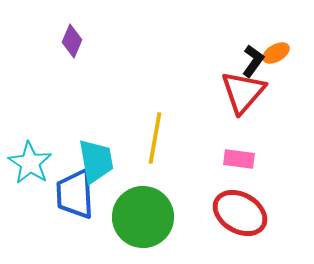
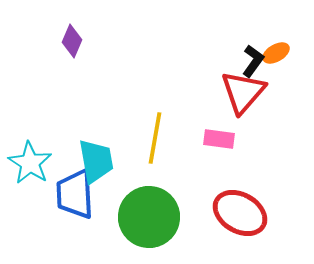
pink rectangle: moved 20 px left, 20 px up
green circle: moved 6 px right
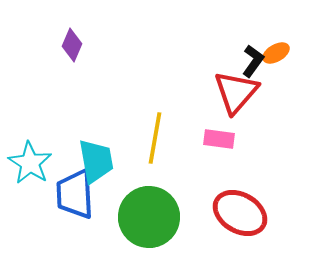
purple diamond: moved 4 px down
red triangle: moved 7 px left
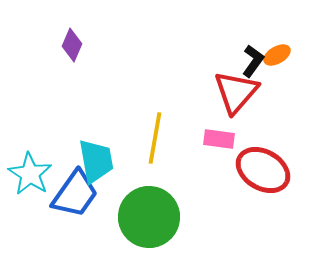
orange ellipse: moved 1 px right, 2 px down
cyan star: moved 11 px down
blue trapezoid: rotated 142 degrees counterclockwise
red ellipse: moved 23 px right, 43 px up
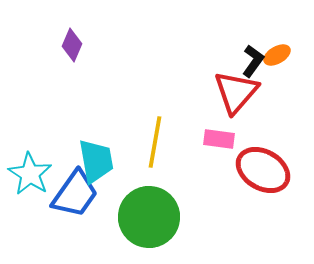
yellow line: moved 4 px down
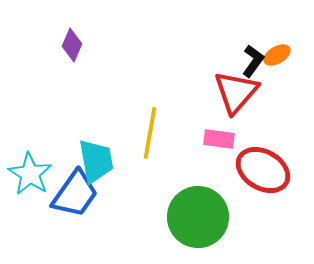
yellow line: moved 5 px left, 9 px up
green circle: moved 49 px right
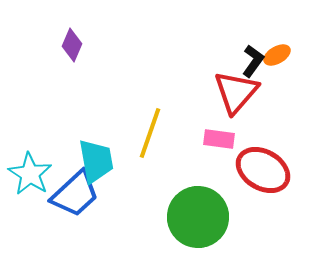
yellow line: rotated 9 degrees clockwise
blue trapezoid: rotated 12 degrees clockwise
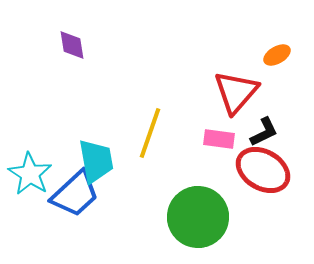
purple diamond: rotated 32 degrees counterclockwise
black L-shape: moved 11 px right, 71 px down; rotated 28 degrees clockwise
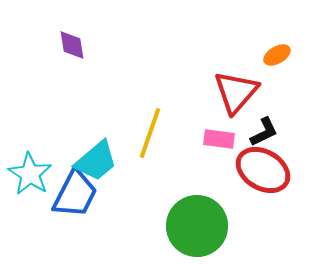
cyan trapezoid: rotated 60 degrees clockwise
blue trapezoid: rotated 20 degrees counterclockwise
green circle: moved 1 px left, 9 px down
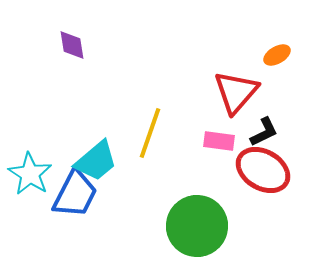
pink rectangle: moved 2 px down
